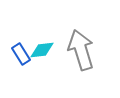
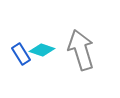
cyan diamond: rotated 25 degrees clockwise
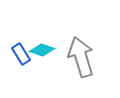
gray arrow: moved 7 px down
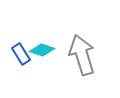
gray arrow: moved 1 px right, 2 px up
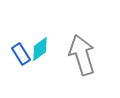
cyan diamond: moved 2 px left, 1 px up; rotated 55 degrees counterclockwise
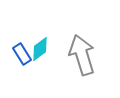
blue rectangle: moved 1 px right
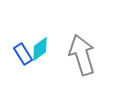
blue rectangle: moved 1 px right
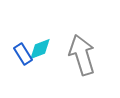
cyan diamond: rotated 15 degrees clockwise
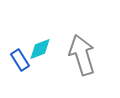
blue rectangle: moved 3 px left, 6 px down
